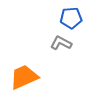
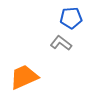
gray L-shape: rotated 10 degrees clockwise
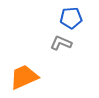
gray L-shape: rotated 15 degrees counterclockwise
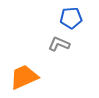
gray L-shape: moved 2 px left, 1 px down
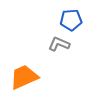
blue pentagon: moved 2 px down
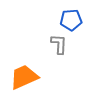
gray L-shape: rotated 70 degrees clockwise
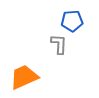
blue pentagon: moved 1 px right, 1 px down
